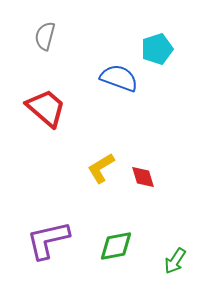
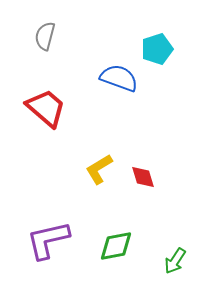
yellow L-shape: moved 2 px left, 1 px down
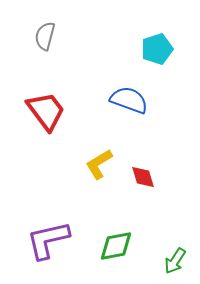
blue semicircle: moved 10 px right, 22 px down
red trapezoid: moved 3 px down; rotated 12 degrees clockwise
yellow L-shape: moved 5 px up
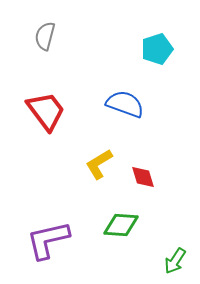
blue semicircle: moved 4 px left, 4 px down
green diamond: moved 5 px right, 21 px up; rotated 15 degrees clockwise
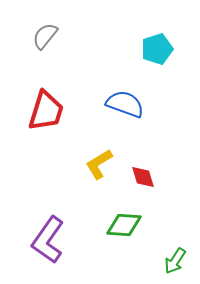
gray semicircle: rotated 24 degrees clockwise
red trapezoid: rotated 54 degrees clockwise
green diamond: moved 3 px right
purple L-shape: rotated 42 degrees counterclockwise
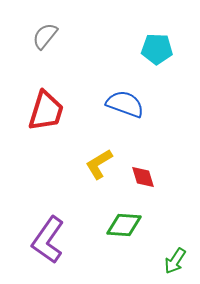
cyan pentagon: rotated 20 degrees clockwise
